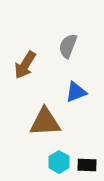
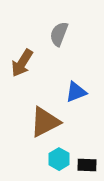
gray semicircle: moved 9 px left, 12 px up
brown arrow: moved 3 px left, 2 px up
brown triangle: rotated 24 degrees counterclockwise
cyan hexagon: moved 3 px up
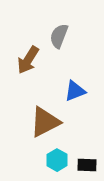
gray semicircle: moved 2 px down
brown arrow: moved 6 px right, 3 px up
blue triangle: moved 1 px left, 1 px up
cyan hexagon: moved 2 px left, 1 px down
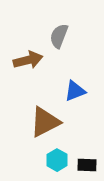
brown arrow: rotated 136 degrees counterclockwise
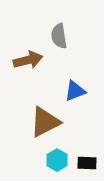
gray semicircle: rotated 30 degrees counterclockwise
black rectangle: moved 2 px up
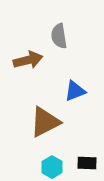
cyan hexagon: moved 5 px left, 7 px down
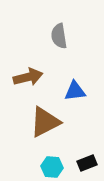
brown arrow: moved 17 px down
blue triangle: rotated 15 degrees clockwise
black rectangle: rotated 24 degrees counterclockwise
cyan hexagon: rotated 25 degrees counterclockwise
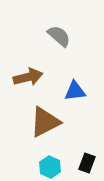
gray semicircle: rotated 140 degrees clockwise
black rectangle: rotated 48 degrees counterclockwise
cyan hexagon: moved 2 px left; rotated 20 degrees clockwise
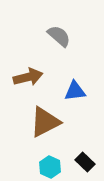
black rectangle: moved 2 px left, 1 px up; rotated 66 degrees counterclockwise
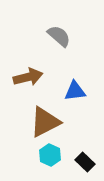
cyan hexagon: moved 12 px up
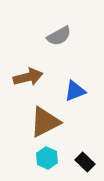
gray semicircle: rotated 110 degrees clockwise
blue triangle: rotated 15 degrees counterclockwise
cyan hexagon: moved 3 px left, 3 px down
